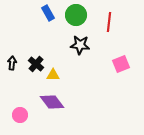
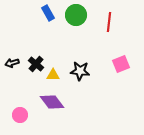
black star: moved 26 px down
black arrow: rotated 112 degrees counterclockwise
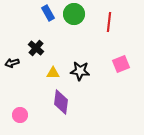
green circle: moved 2 px left, 1 px up
black cross: moved 16 px up
yellow triangle: moved 2 px up
purple diamond: moved 9 px right; rotated 45 degrees clockwise
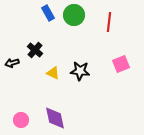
green circle: moved 1 px down
black cross: moved 1 px left, 2 px down
yellow triangle: rotated 24 degrees clockwise
purple diamond: moved 6 px left, 16 px down; rotated 20 degrees counterclockwise
pink circle: moved 1 px right, 5 px down
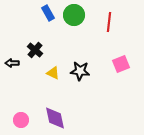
black arrow: rotated 16 degrees clockwise
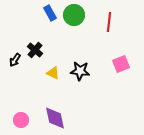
blue rectangle: moved 2 px right
black arrow: moved 3 px right, 3 px up; rotated 56 degrees counterclockwise
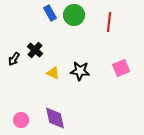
black arrow: moved 1 px left, 1 px up
pink square: moved 4 px down
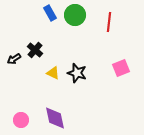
green circle: moved 1 px right
black arrow: rotated 24 degrees clockwise
black star: moved 3 px left, 2 px down; rotated 12 degrees clockwise
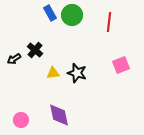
green circle: moved 3 px left
pink square: moved 3 px up
yellow triangle: rotated 32 degrees counterclockwise
purple diamond: moved 4 px right, 3 px up
